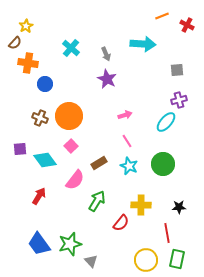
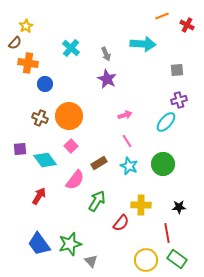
green rectangle: rotated 66 degrees counterclockwise
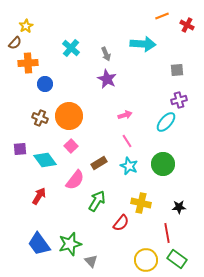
orange cross: rotated 12 degrees counterclockwise
yellow cross: moved 2 px up; rotated 12 degrees clockwise
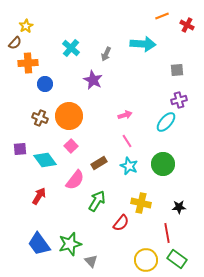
gray arrow: rotated 48 degrees clockwise
purple star: moved 14 px left, 1 px down
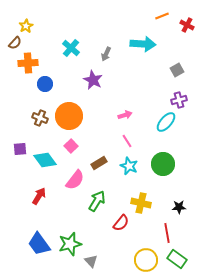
gray square: rotated 24 degrees counterclockwise
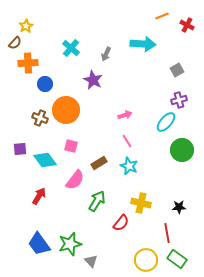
orange circle: moved 3 px left, 6 px up
pink square: rotated 32 degrees counterclockwise
green circle: moved 19 px right, 14 px up
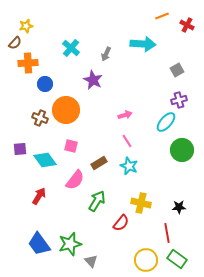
yellow star: rotated 16 degrees clockwise
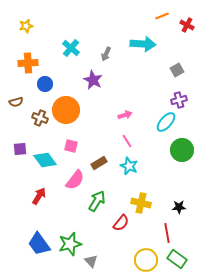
brown semicircle: moved 1 px right, 59 px down; rotated 32 degrees clockwise
